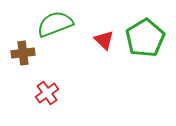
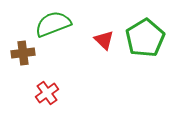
green semicircle: moved 2 px left
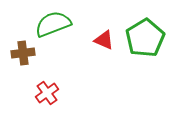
red triangle: rotated 20 degrees counterclockwise
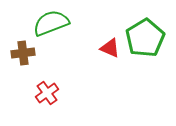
green semicircle: moved 2 px left, 1 px up
red triangle: moved 6 px right, 8 px down
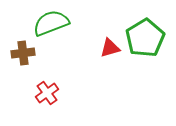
red triangle: rotated 40 degrees counterclockwise
